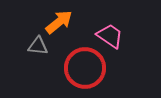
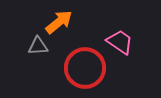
pink trapezoid: moved 10 px right, 6 px down
gray triangle: rotated 10 degrees counterclockwise
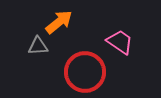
red circle: moved 4 px down
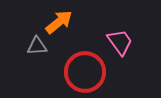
pink trapezoid: rotated 20 degrees clockwise
gray triangle: moved 1 px left
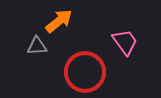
orange arrow: moved 1 px up
pink trapezoid: moved 5 px right
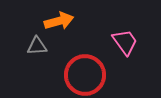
orange arrow: rotated 24 degrees clockwise
red circle: moved 3 px down
